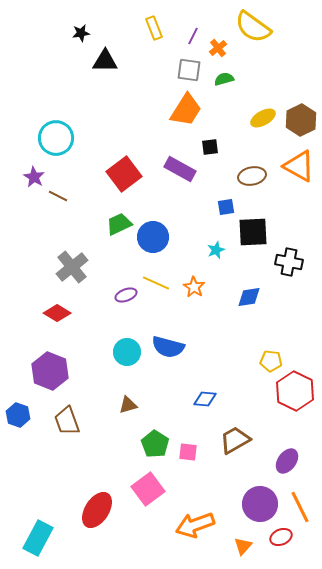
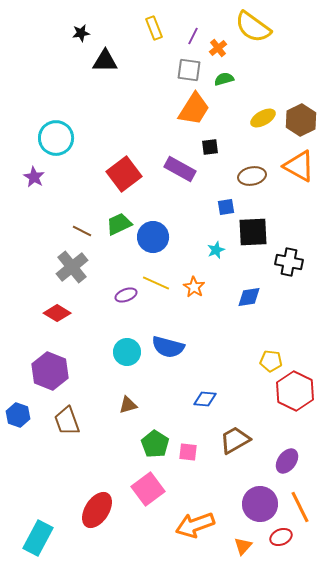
orange trapezoid at (186, 110): moved 8 px right, 1 px up
brown line at (58, 196): moved 24 px right, 35 px down
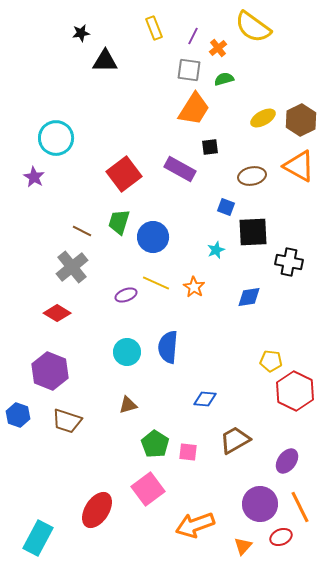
blue square at (226, 207): rotated 30 degrees clockwise
green trapezoid at (119, 224): moved 2 px up; rotated 48 degrees counterclockwise
blue semicircle at (168, 347): rotated 80 degrees clockwise
brown trapezoid at (67, 421): rotated 52 degrees counterclockwise
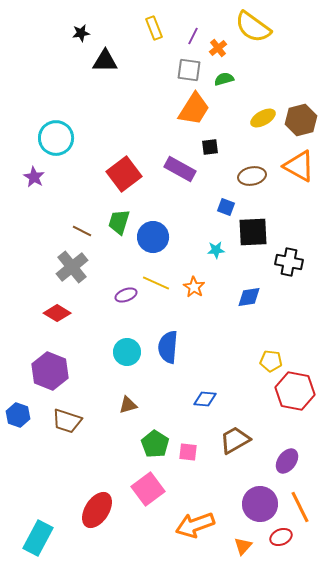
brown hexagon at (301, 120): rotated 12 degrees clockwise
cyan star at (216, 250): rotated 18 degrees clockwise
red hexagon at (295, 391): rotated 15 degrees counterclockwise
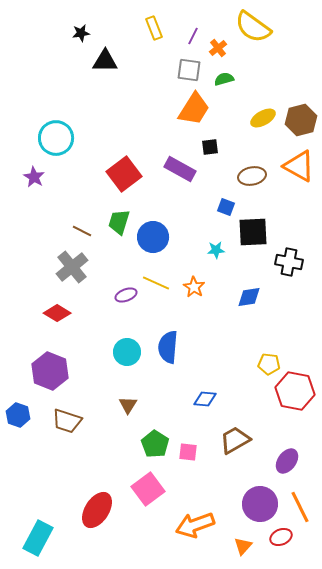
yellow pentagon at (271, 361): moved 2 px left, 3 px down
brown triangle at (128, 405): rotated 42 degrees counterclockwise
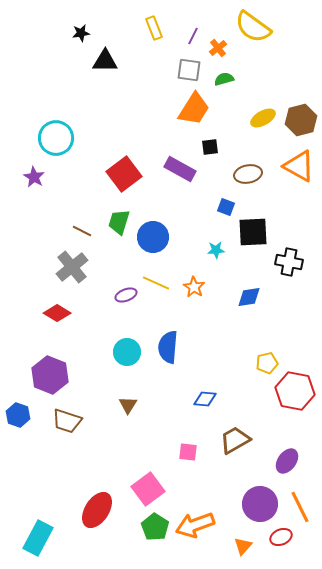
brown ellipse at (252, 176): moved 4 px left, 2 px up
yellow pentagon at (269, 364): moved 2 px left, 1 px up; rotated 20 degrees counterclockwise
purple hexagon at (50, 371): moved 4 px down
green pentagon at (155, 444): moved 83 px down
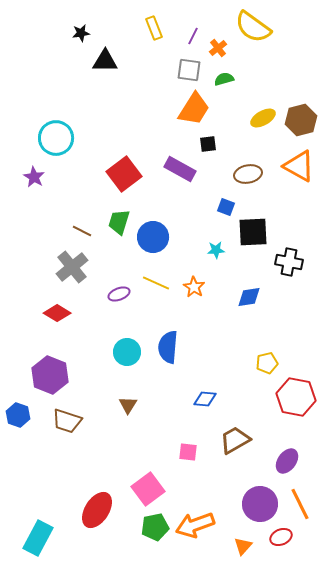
black square at (210, 147): moved 2 px left, 3 px up
purple ellipse at (126, 295): moved 7 px left, 1 px up
red hexagon at (295, 391): moved 1 px right, 6 px down
orange line at (300, 507): moved 3 px up
green pentagon at (155, 527): rotated 28 degrees clockwise
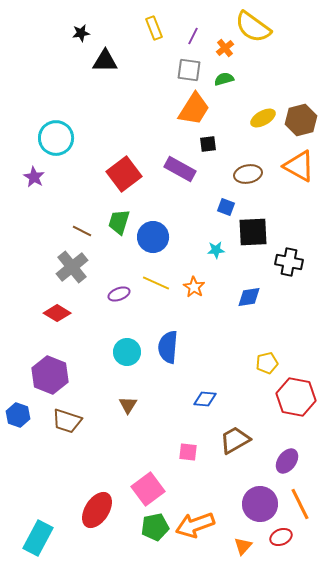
orange cross at (218, 48): moved 7 px right
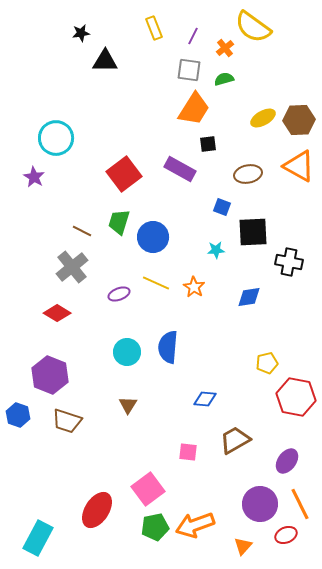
brown hexagon at (301, 120): moved 2 px left; rotated 12 degrees clockwise
blue square at (226, 207): moved 4 px left
red ellipse at (281, 537): moved 5 px right, 2 px up
